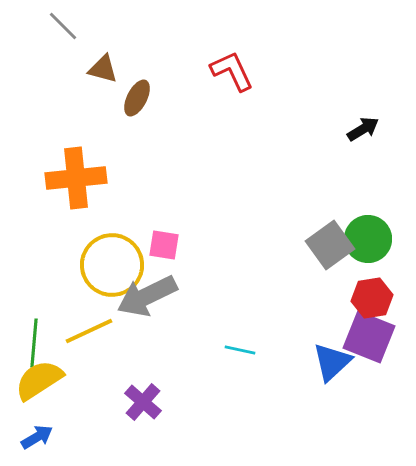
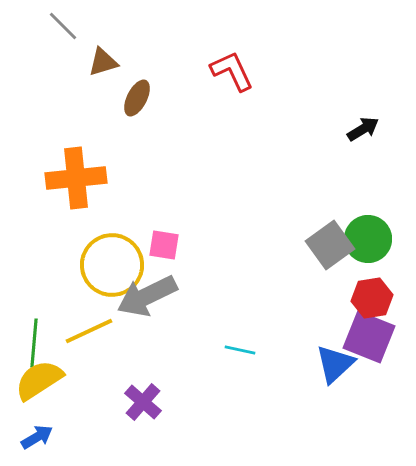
brown triangle: moved 7 px up; rotated 32 degrees counterclockwise
blue triangle: moved 3 px right, 2 px down
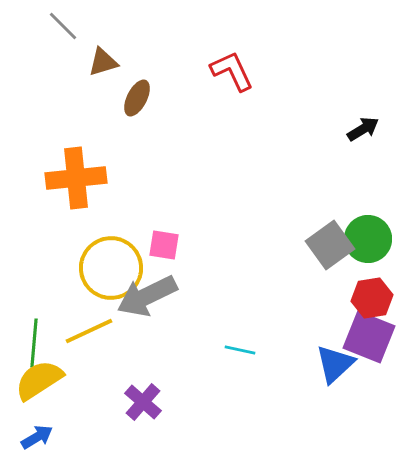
yellow circle: moved 1 px left, 3 px down
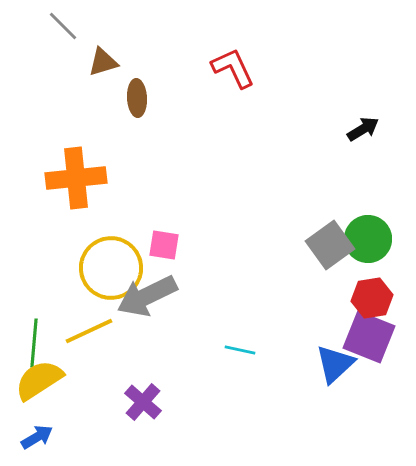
red L-shape: moved 1 px right, 3 px up
brown ellipse: rotated 30 degrees counterclockwise
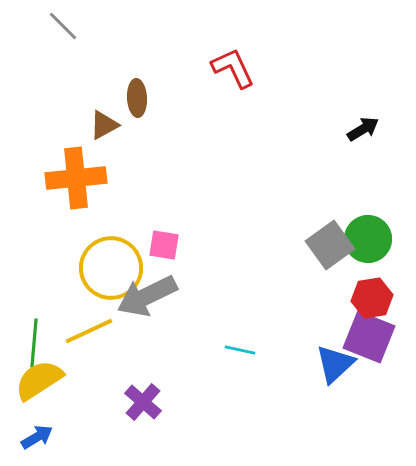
brown triangle: moved 1 px right, 63 px down; rotated 12 degrees counterclockwise
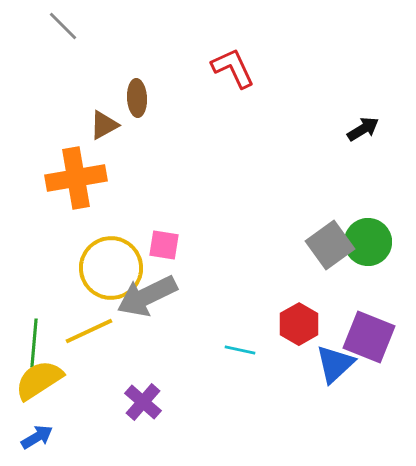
orange cross: rotated 4 degrees counterclockwise
green circle: moved 3 px down
red hexagon: moved 73 px left, 26 px down; rotated 21 degrees counterclockwise
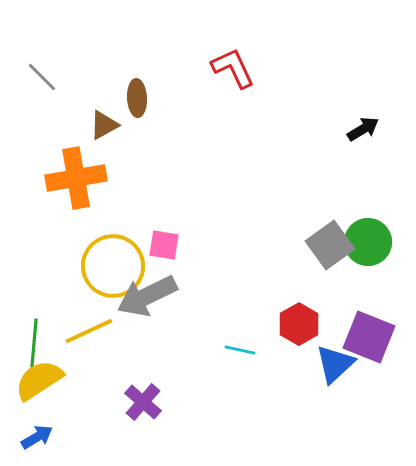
gray line: moved 21 px left, 51 px down
yellow circle: moved 2 px right, 2 px up
